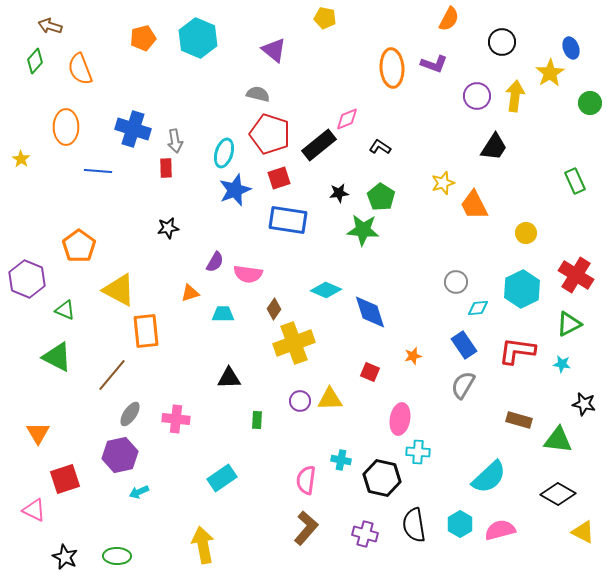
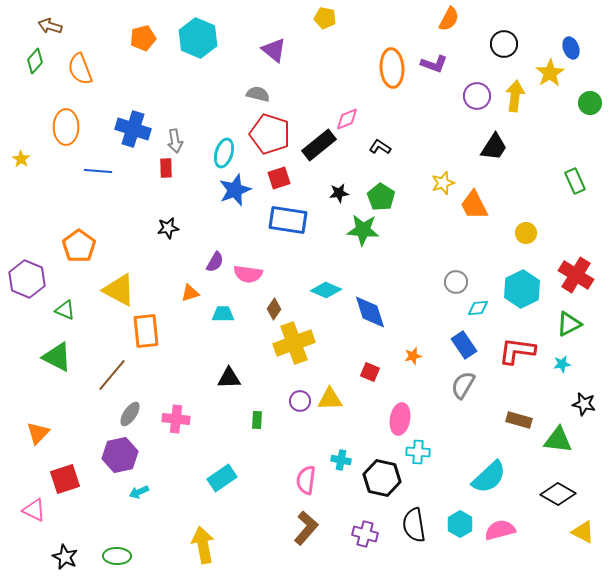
black circle at (502, 42): moved 2 px right, 2 px down
cyan star at (562, 364): rotated 18 degrees counterclockwise
orange triangle at (38, 433): rotated 15 degrees clockwise
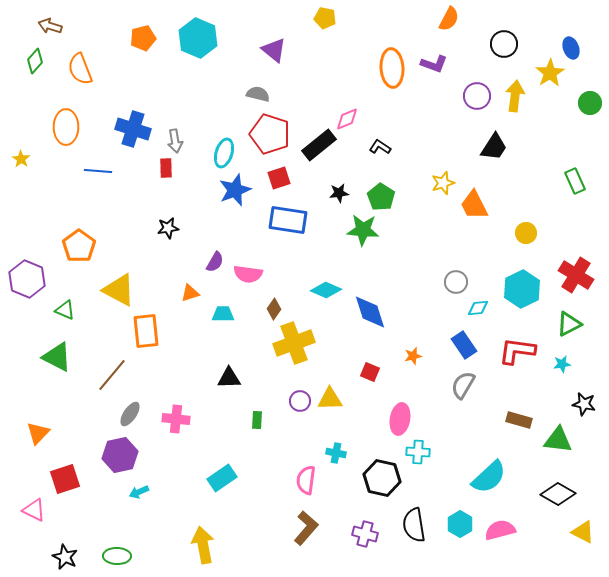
cyan cross at (341, 460): moved 5 px left, 7 px up
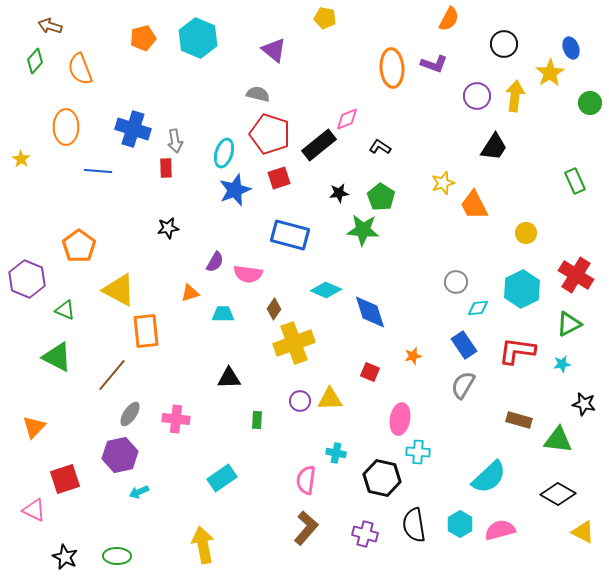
blue rectangle at (288, 220): moved 2 px right, 15 px down; rotated 6 degrees clockwise
orange triangle at (38, 433): moved 4 px left, 6 px up
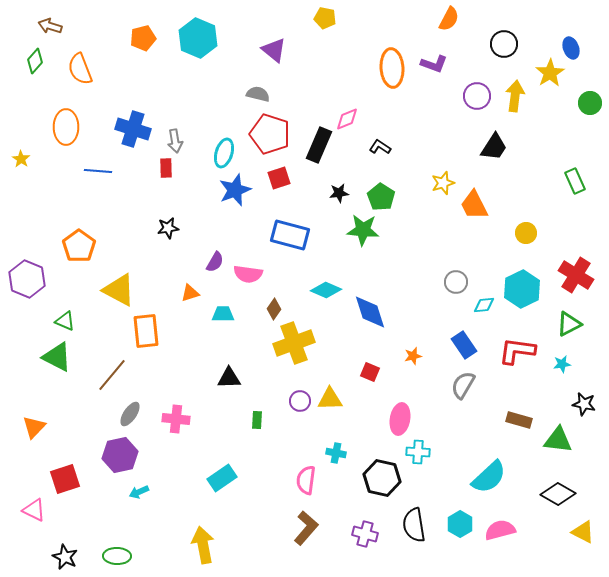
black rectangle at (319, 145): rotated 28 degrees counterclockwise
cyan diamond at (478, 308): moved 6 px right, 3 px up
green triangle at (65, 310): moved 11 px down
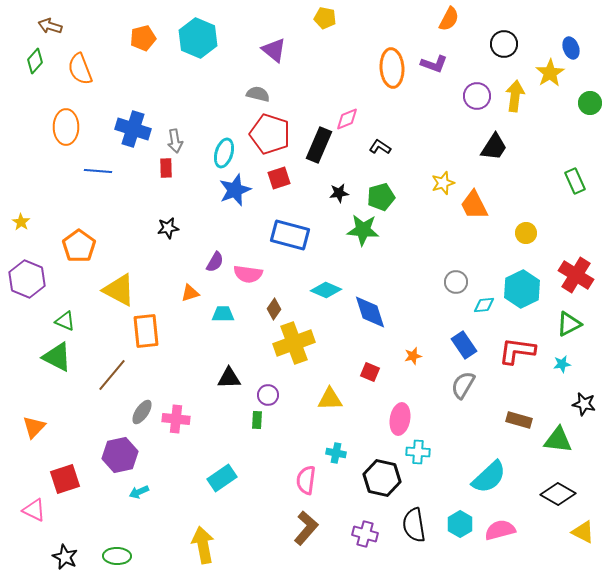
yellow star at (21, 159): moved 63 px down
green pentagon at (381, 197): rotated 24 degrees clockwise
purple circle at (300, 401): moved 32 px left, 6 px up
gray ellipse at (130, 414): moved 12 px right, 2 px up
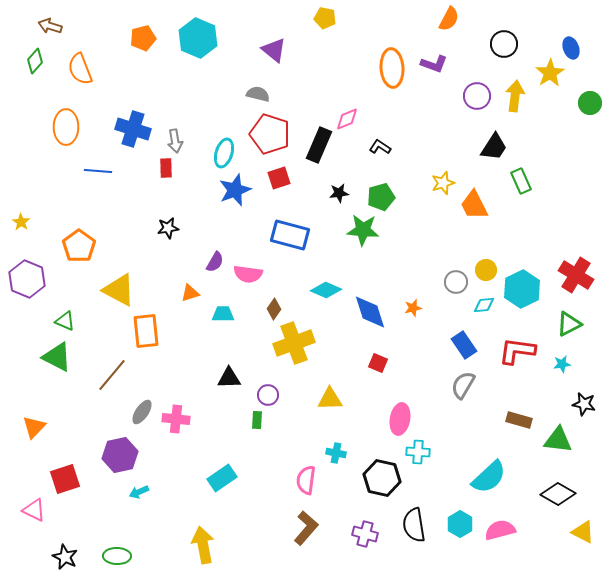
green rectangle at (575, 181): moved 54 px left
yellow circle at (526, 233): moved 40 px left, 37 px down
orange star at (413, 356): moved 48 px up
red square at (370, 372): moved 8 px right, 9 px up
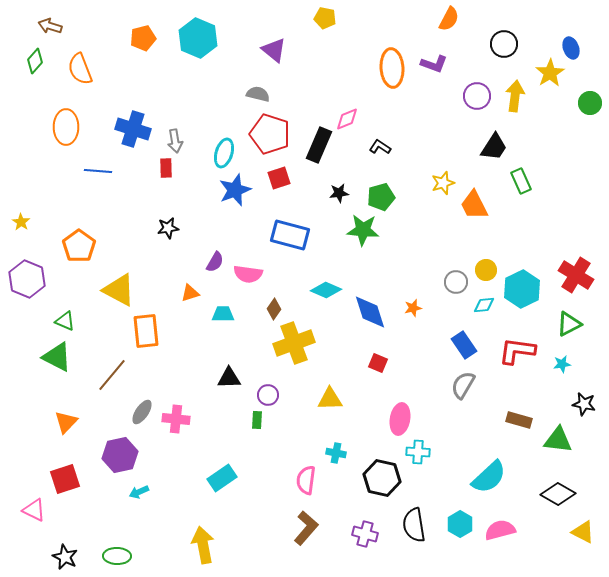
orange triangle at (34, 427): moved 32 px right, 5 px up
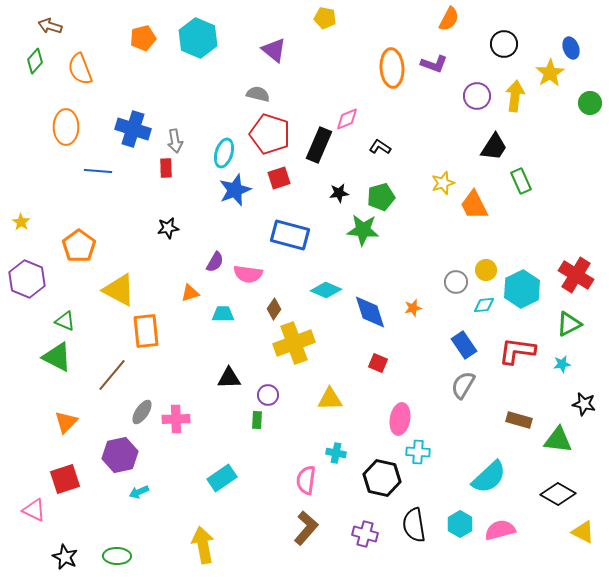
pink cross at (176, 419): rotated 8 degrees counterclockwise
